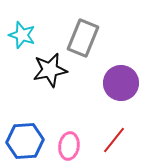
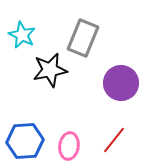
cyan star: rotated 8 degrees clockwise
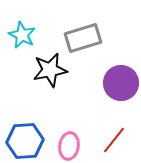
gray rectangle: rotated 51 degrees clockwise
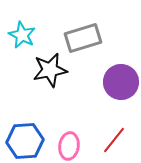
purple circle: moved 1 px up
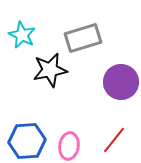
blue hexagon: moved 2 px right
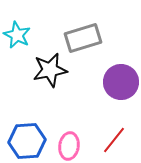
cyan star: moved 5 px left
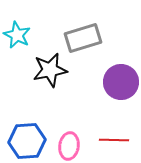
red line: rotated 52 degrees clockwise
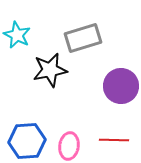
purple circle: moved 4 px down
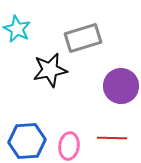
cyan star: moved 6 px up
red line: moved 2 px left, 2 px up
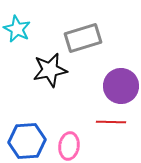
red line: moved 1 px left, 16 px up
